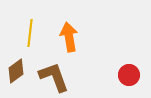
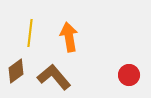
brown L-shape: rotated 20 degrees counterclockwise
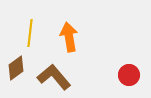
brown diamond: moved 3 px up
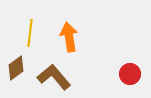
red circle: moved 1 px right, 1 px up
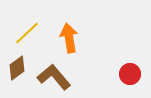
yellow line: moved 3 px left; rotated 40 degrees clockwise
orange arrow: moved 1 px down
brown diamond: moved 1 px right
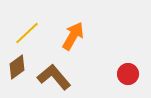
orange arrow: moved 4 px right, 2 px up; rotated 40 degrees clockwise
brown diamond: moved 1 px up
red circle: moved 2 px left
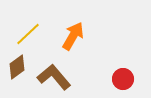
yellow line: moved 1 px right, 1 px down
red circle: moved 5 px left, 5 px down
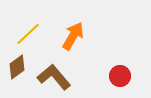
red circle: moved 3 px left, 3 px up
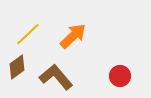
orange arrow: rotated 16 degrees clockwise
brown L-shape: moved 2 px right
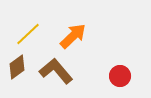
brown L-shape: moved 6 px up
